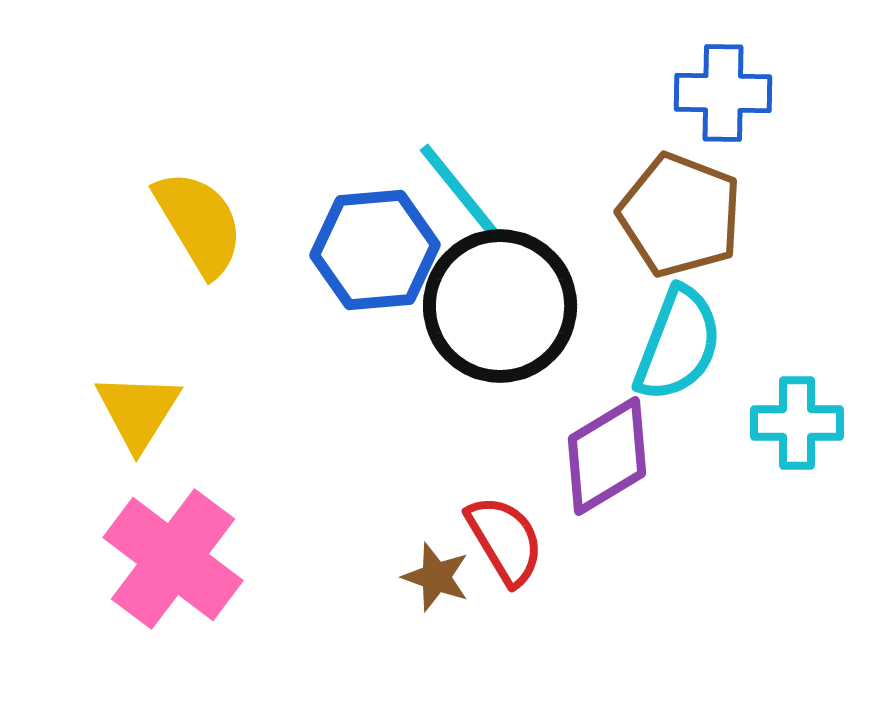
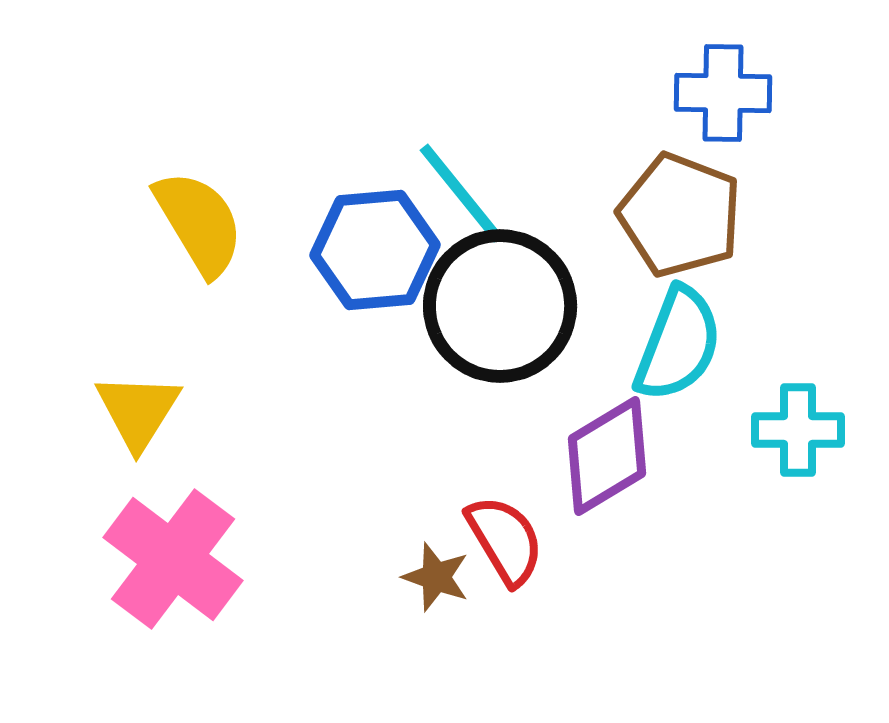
cyan cross: moved 1 px right, 7 px down
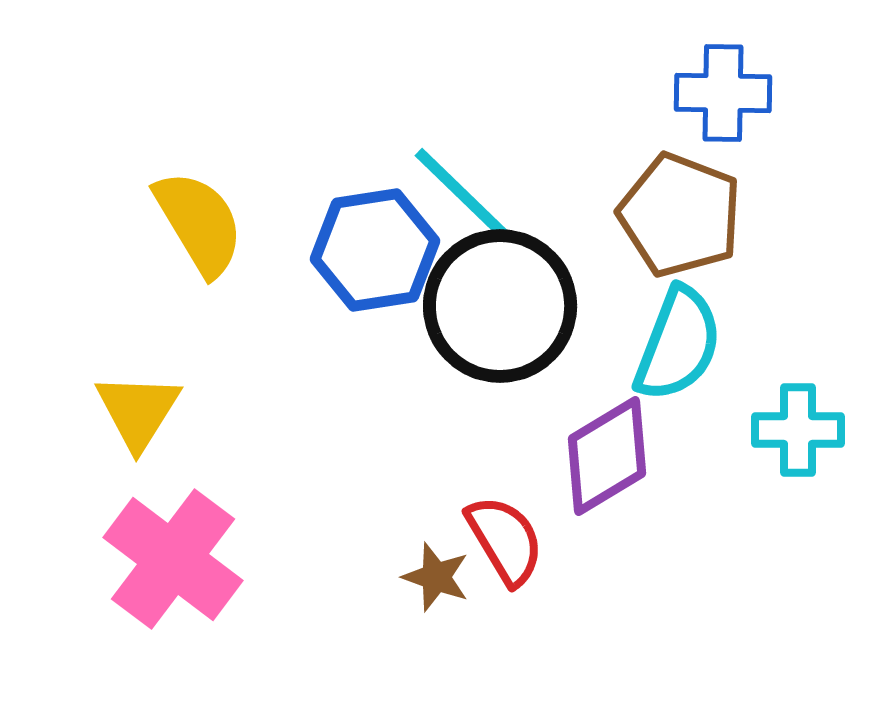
cyan line: rotated 7 degrees counterclockwise
blue hexagon: rotated 4 degrees counterclockwise
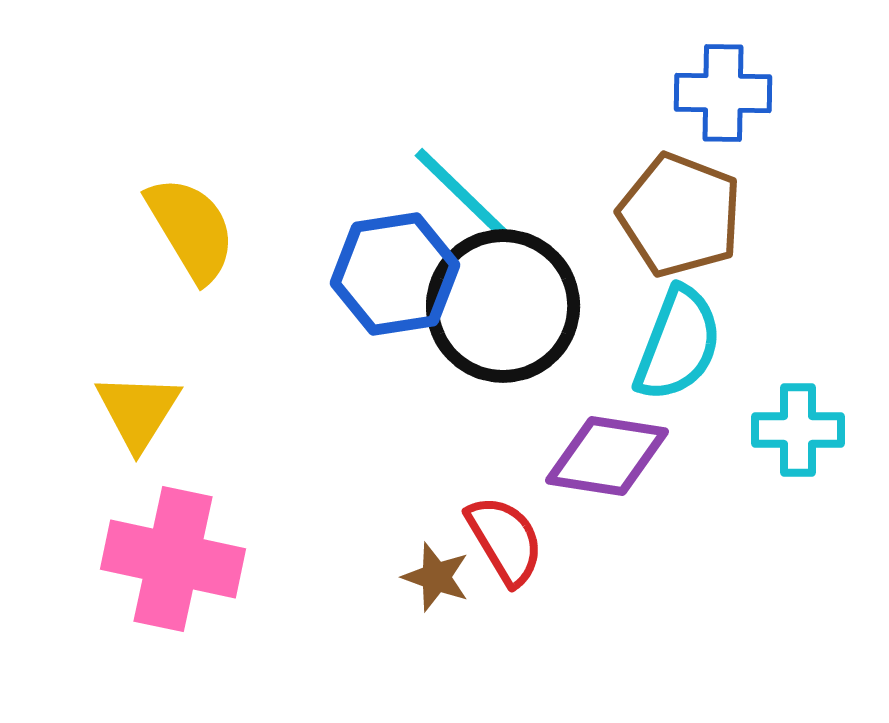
yellow semicircle: moved 8 px left, 6 px down
blue hexagon: moved 20 px right, 24 px down
black circle: moved 3 px right
purple diamond: rotated 40 degrees clockwise
pink cross: rotated 25 degrees counterclockwise
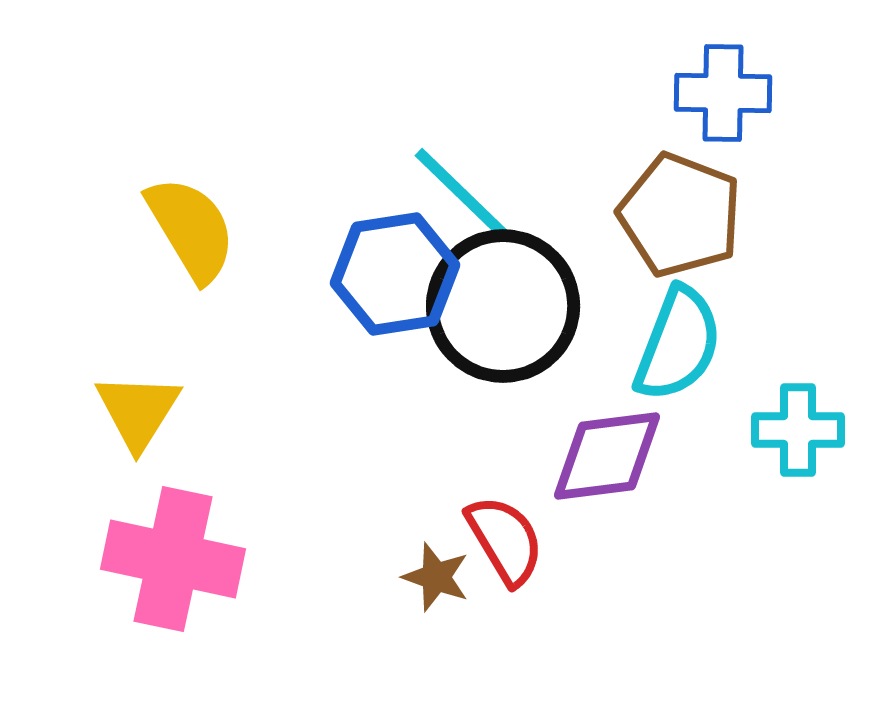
purple diamond: rotated 16 degrees counterclockwise
